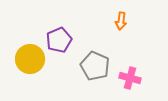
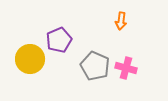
pink cross: moved 4 px left, 10 px up
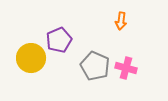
yellow circle: moved 1 px right, 1 px up
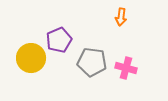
orange arrow: moved 4 px up
gray pentagon: moved 3 px left, 4 px up; rotated 16 degrees counterclockwise
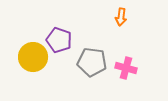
purple pentagon: rotated 30 degrees counterclockwise
yellow circle: moved 2 px right, 1 px up
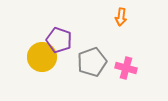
yellow circle: moved 9 px right
gray pentagon: rotated 28 degrees counterclockwise
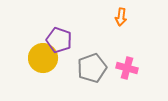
yellow circle: moved 1 px right, 1 px down
gray pentagon: moved 6 px down
pink cross: moved 1 px right
